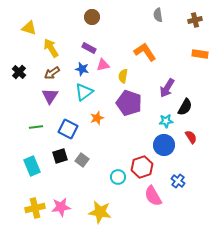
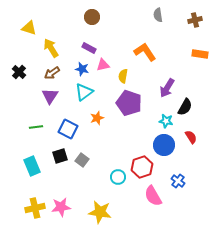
cyan star: rotated 16 degrees clockwise
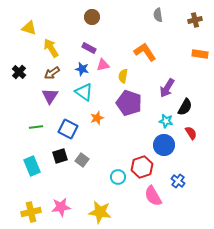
cyan triangle: rotated 48 degrees counterclockwise
red semicircle: moved 4 px up
yellow cross: moved 4 px left, 4 px down
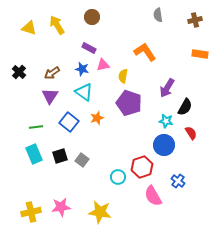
yellow arrow: moved 6 px right, 23 px up
blue square: moved 1 px right, 7 px up; rotated 12 degrees clockwise
cyan rectangle: moved 2 px right, 12 px up
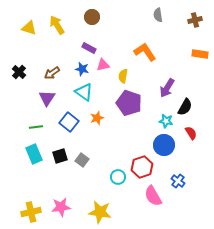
purple triangle: moved 3 px left, 2 px down
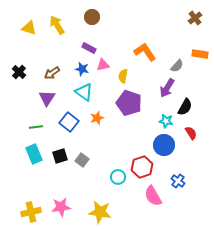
gray semicircle: moved 19 px right, 51 px down; rotated 128 degrees counterclockwise
brown cross: moved 2 px up; rotated 24 degrees counterclockwise
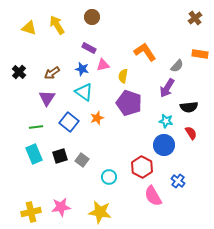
black semicircle: moved 4 px right; rotated 54 degrees clockwise
red hexagon: rotated 15 degrees counterclockwise
cyan circle: moved 9 px left
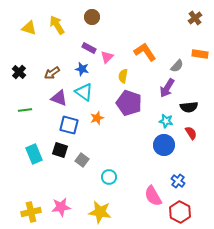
pink triangle: moved 4 px right, 8 px up; rotated 32 degrees counterclockwise
purple triangle: moved 12 px right; rotated 42 degrees counterclockwise
blue square: moved 3 px down; rotated 24 degrees counterclockwise
green line: moved 11 px left, 17 px up
black square: moved 6 px up; rotated 35 degrees clockwise
red hexagon: moved 38 px right, 45 px down
